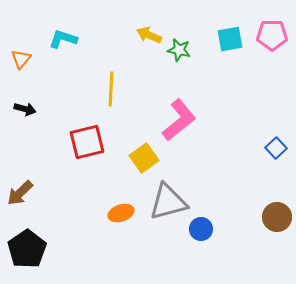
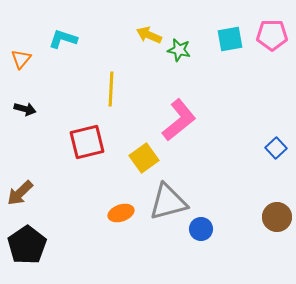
black pentagon: moved 4 px up
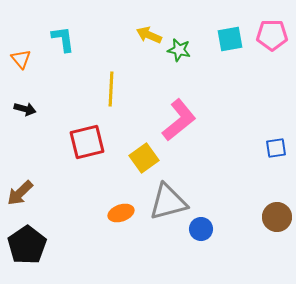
cyan L-shape: rotated 64 degrees clockwise
orange triangle: rotated 20 degrees counterclockwise
blue square: rotated 35 degrees clockwise
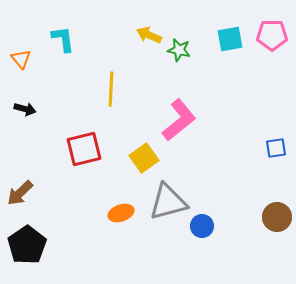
red square: moved 3 px left, 7 px down
blue circle: moved 1 px right, 3 px up
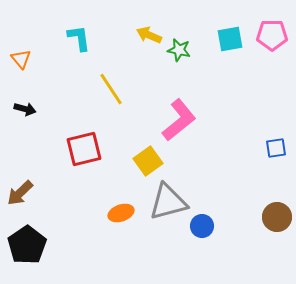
cyan L-shape: moved 16 px right, 1 px up
yellow line: rotated 36 degrees counterclockwise
yellow square: moved 4 px right, 3 px down
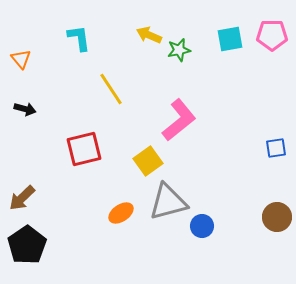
green star: rotated 25 degrees counterclockwise
brown arrow: moved 2 px right, 5 px down
orange ellipse: rotated 15 degrees counterclockwise
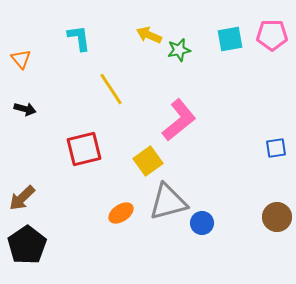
blue circle: moved 3 px up
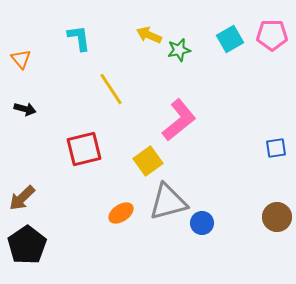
cyan square: rotated 20 degrees counterclockwise
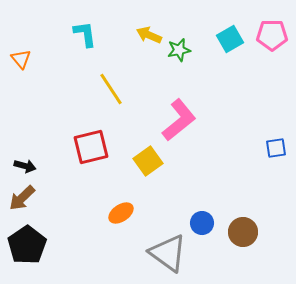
cyan L-shape: moved 6 px right, 4 px up
black arrow: moved 57 px down
red square: moved 7 px right, 2 px up
gray triangle: moved 51 px down; rotated 51 degrees clockwise
brown circle: moved 34 px left, 15 px down
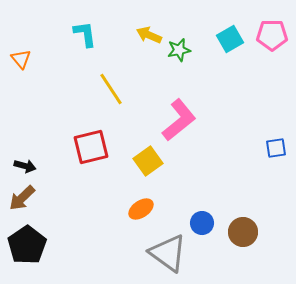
orange ellipse: moved 20 px right, 4 px up
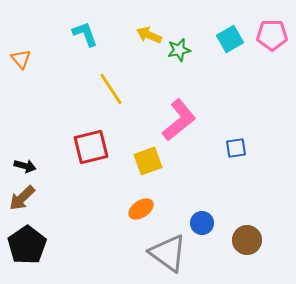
cyan L-shape: rotated 12 degrees counterclockwise
blue square: moved 40 px left
yellow square: rotated 16 degrees clockwise
brown circle: moved 4 px right, 8 px down
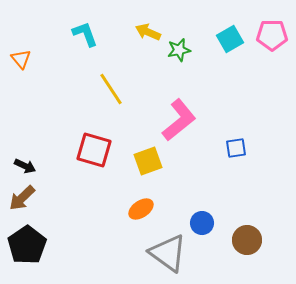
yellow arrow: moved 1 px left, 3 px up
red square: moved 3 px right, 3 px down; rotated 30 degrees clockwise
black arrow: rotated 10 degrees clockwise
